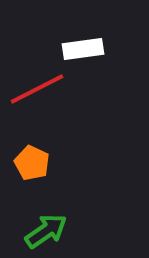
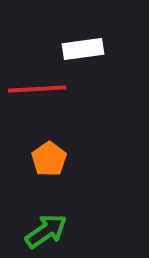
red line: rotated 24 degrees clockwise
orange pentagon: moved 17 px right, 4 px up; rotated 12 degrees clockwise
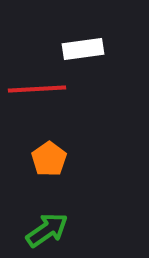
green arrow: moved 1 px right, 1 px up
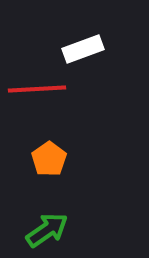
white rectangle: rotated 12 degrees counterclockwise
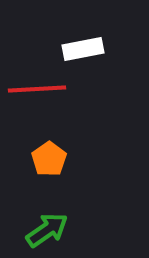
white rectangle: rotated 9 degrees clockwise
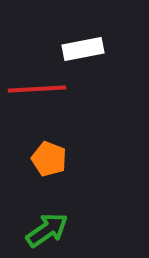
orange pentagon: rotated 16 degrees counterclockwise
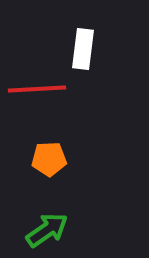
white rectangle: rotated 72 degrees counterclockwise
orange pentagon: rotated 24 degrees counterclockwise
